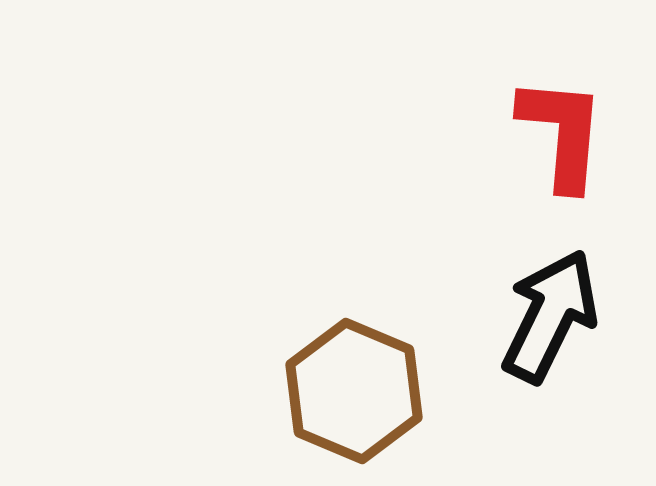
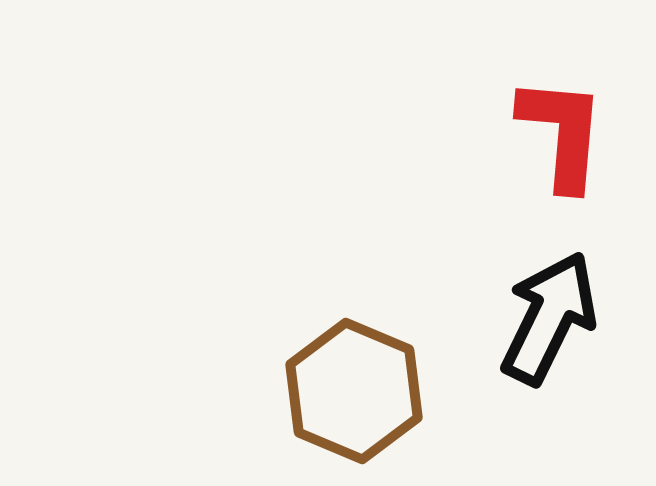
black arrow: moved 1 px left, 2 px down
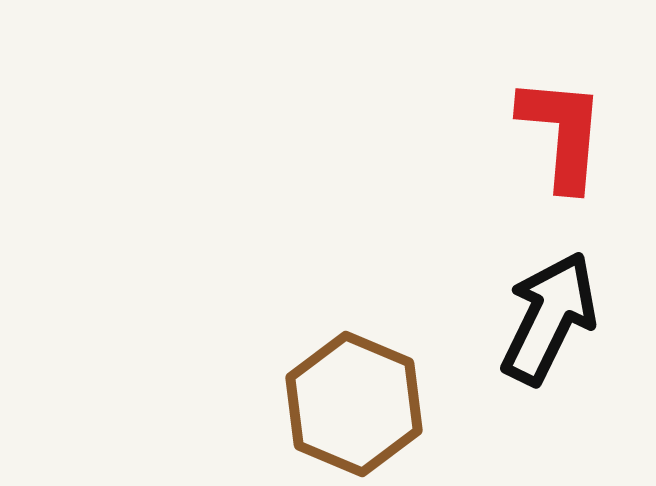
brown hexagon: moved 13 px down
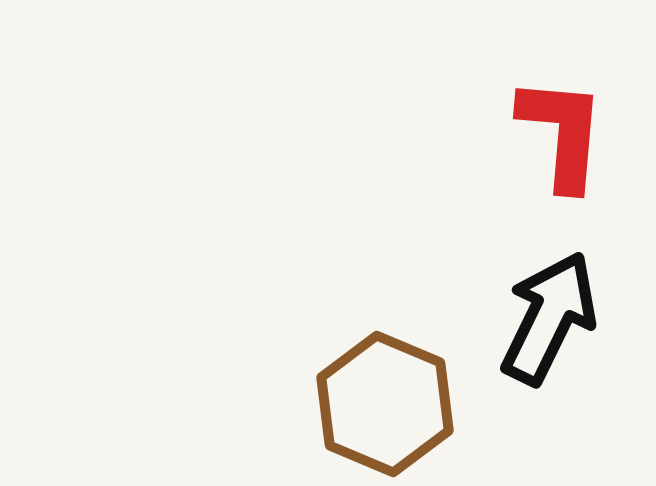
brown hexagon: moved 31 px right
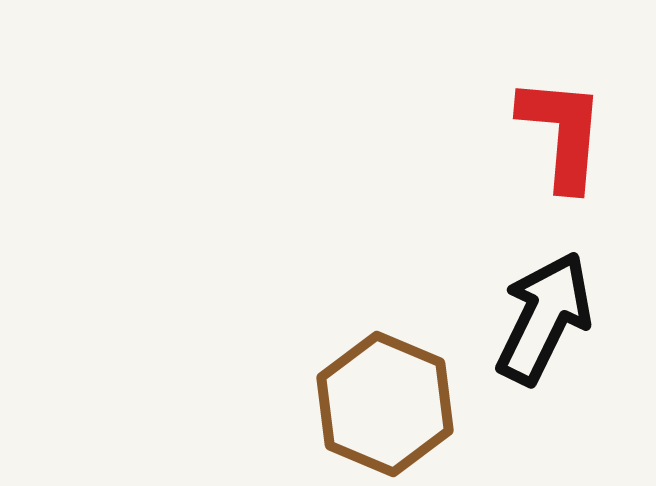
black arrow: moved 5 px left
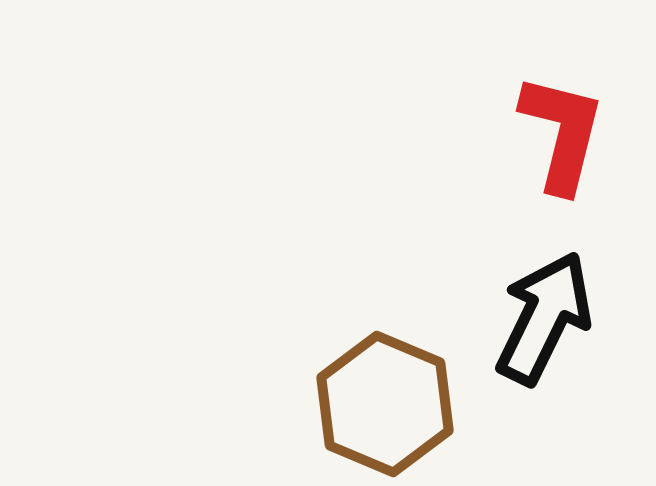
red L-shape: rotated 9 degrees clockwise
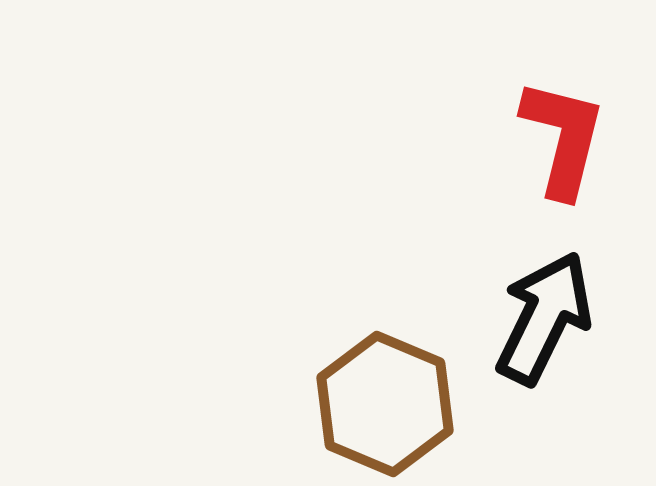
red L-shape: moved 1 px right, 5 px down
